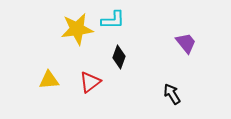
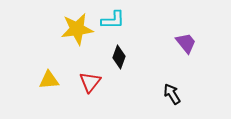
red triangle: rotated 15 degrees counterclockwise
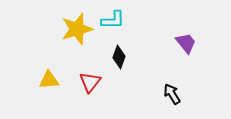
yellow star: rotated 8 degrees counterclockwise
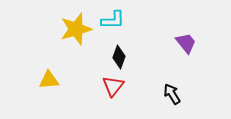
yellow star: moved 1 px left
red triangle: moved 23 px right, 4 px down
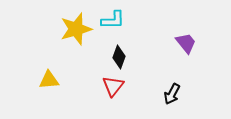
black arrow: rotated 120 degrees counterclockwise
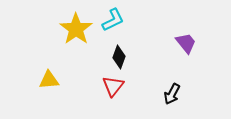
cyan L-shape: rotated 25 degrees counterclockwise
yellow star: rotated 20 degrees counterclockwise
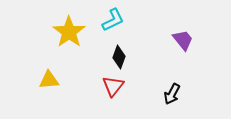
yellow star: moved 7 px left, 3 px down
purple trapezoid: moved 3 px left, 3 px up
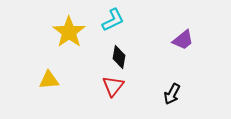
purple trapezoid: rotated 90 degrees clockwise
black diamond: rotated 10 degrees counterclockwise
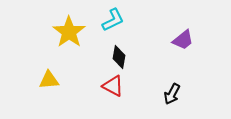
red triangle: rotated 40 degrees counterclockwise
